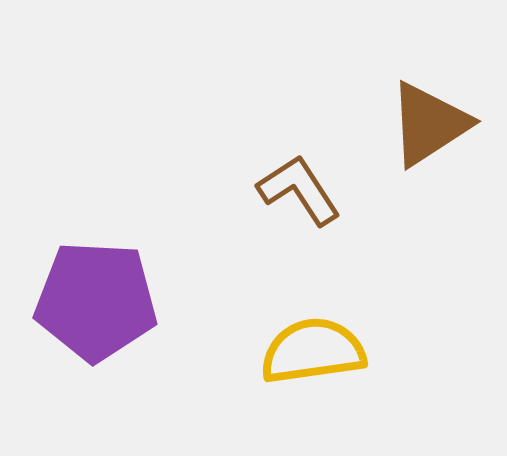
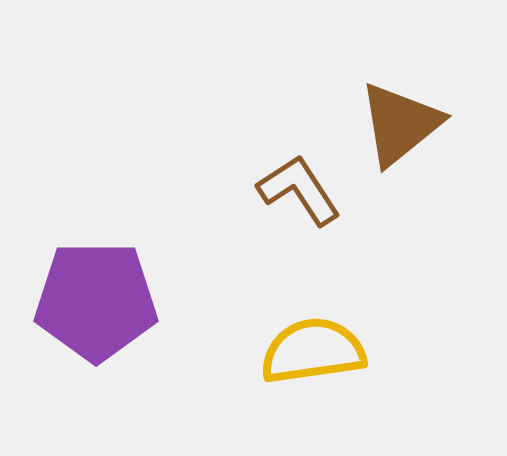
brown triangle: moved 29 px left; rotated 6 degrees counterclockwise
purple pentagon: rotated 3 degrees counterclockwise
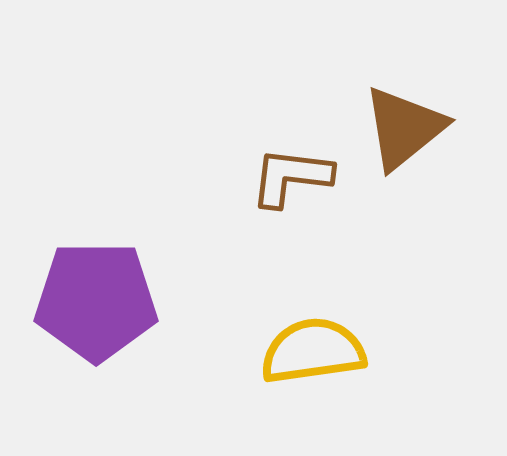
brown triangle: moved 4 px right, 4 px down
brown L-shape: moved 8 px left, 13 px up; rotated 50 degrees counterclockwise
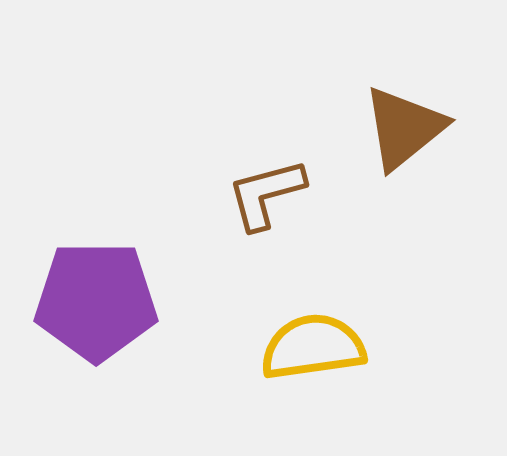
brown L-shape: moved 25 px left, 17 px down; rotated 22 degrees counterclockwise
yellow semicircle: moved 4 px up
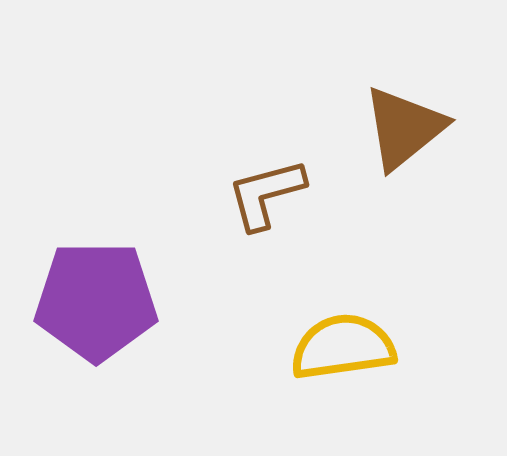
yellow semicircle: moved 30 px right
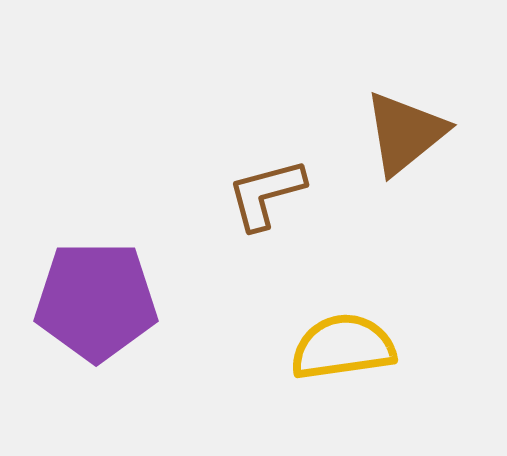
brown triangle: moved 1 px right, 5 px down
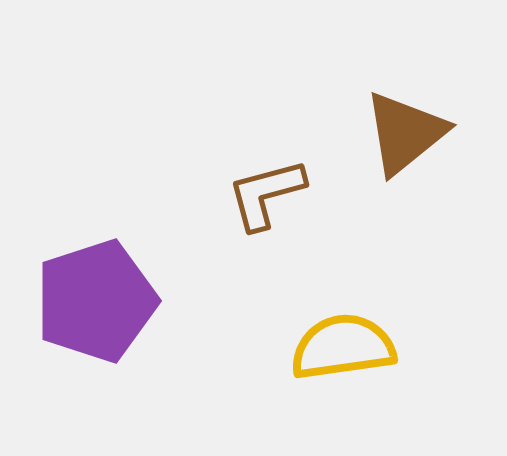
purple pentagon: rotated 18 degrees counterclockwise
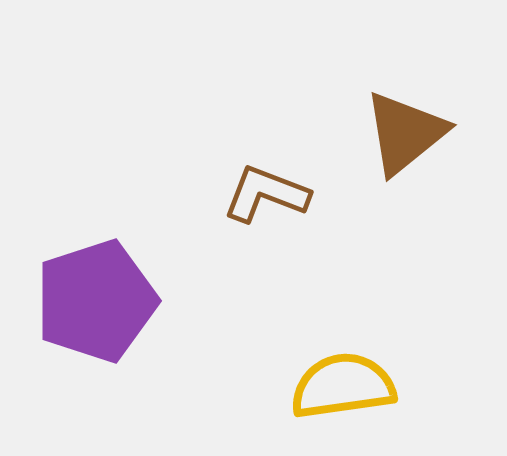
brown L-shape: rotated 36 degrees clockwise
yellow semicircle: moved 39 px down
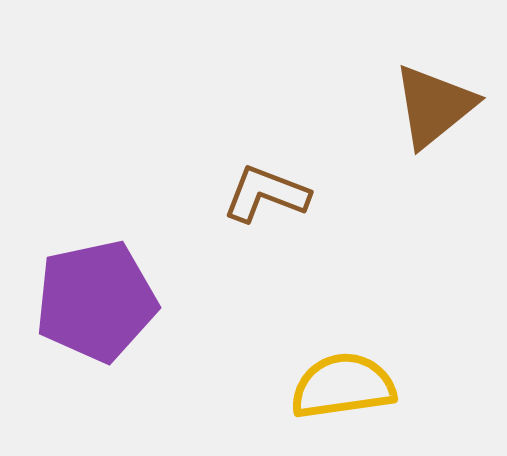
brown triangle: moved 29 px right, 27 px up
purple pentagon: rotated 6 degrees clockwise
